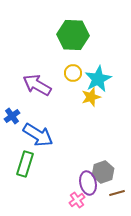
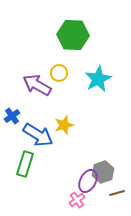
yellow circle: moved 14 px left
yellow star: moved 27 px left, 28 px down
purple ellipse: moved 2 px up; rotated 40 degrees clockwise
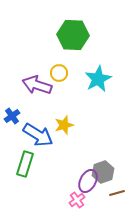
purple arrow: rotated 12 degrees counterclockwise
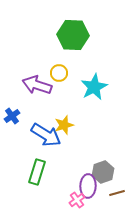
cyan star: moved 4 px left, 8 px down
blue arrow: moved 8 px right
green rectangle: moved 12 px right, 8 px down
purple ellipse: moved 5 px down; rotated 25 degrees counterclockwise
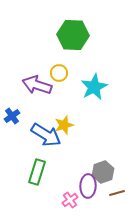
pink cross: moved 7 px left
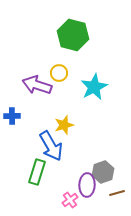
green hexagon: rotated 12 degrees clockwise
blue cross: rotated 35 degrees clockwise
blue arrow: moved 5 px right, 11 px down; rotated 28 degrees clockwise
purple ellipse: moved 1 px left, 1 px up
